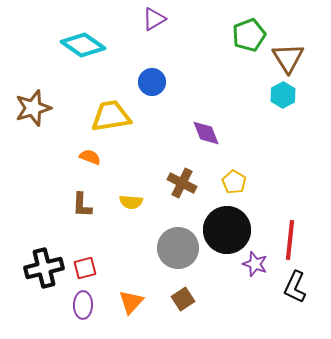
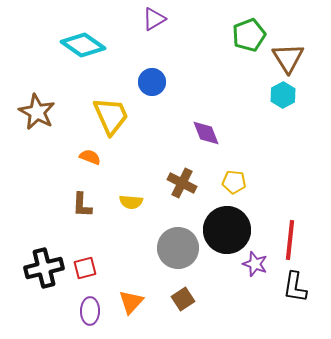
brown star: moved 4 px right, 4 px down; rotated 27 degrees counterclockwise
yellow trapezoid: rotated 75 degrees clockwise
yellow pentagon: rotated 25 degrees counterclockwise
black L-shape: rotated 16 degrees counterclockwise
purple ellipse: moved 7 px right, 6 px down
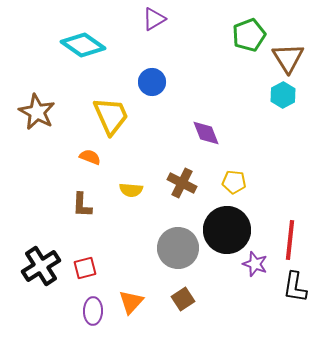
yellow semicircle: moved 12 px up
black cross: moved 3 px left, 2 px up; rotated 18 degrees counterclockwise
purple ellipse: moved 3 px right
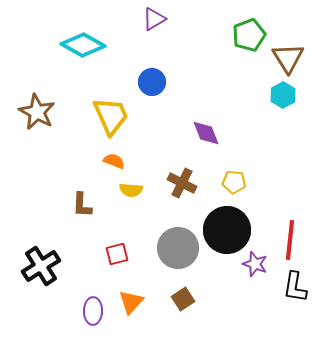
cyan diamond: rotated 6 degrees counterclockwise
orange semicircle: moved 24 px right, 4 px down
red square: moved 32 px right, 14 px up
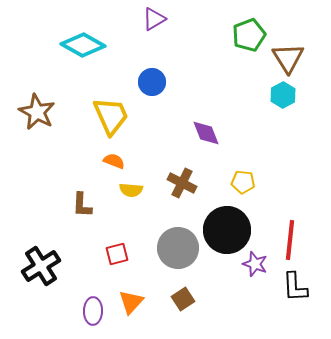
yellow pentagon: moved 9 px right
black L-shape: rotated 12 degrees counterclockwise
